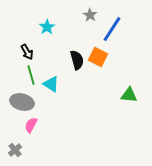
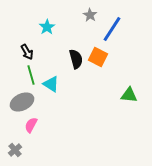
black semicircle: moved 1 px left, 1 px up
gray ellipse: rotated 40 degrees counterclockwise
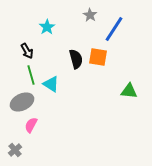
blue line: moved 2 px right
black arrow: moved 1 px up
orange square: rotated 18 degrees counterclockwise
green triangle: moved 4 px up
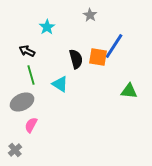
blue line: moved 17 px down
black arrow: rotated 147 degrees clockwise
cyan triangle: moved 9 px right
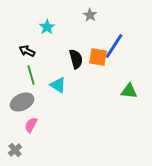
cyan triangle: moved 2 px left, 1 px down
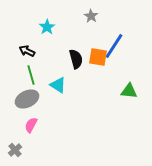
gray star: moved 1 px right, 1 px down
gray ellipse: moved 5 px right, 3 px up
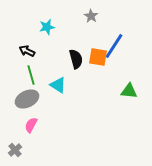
cyan star: rotated 21 degrees clockwise
